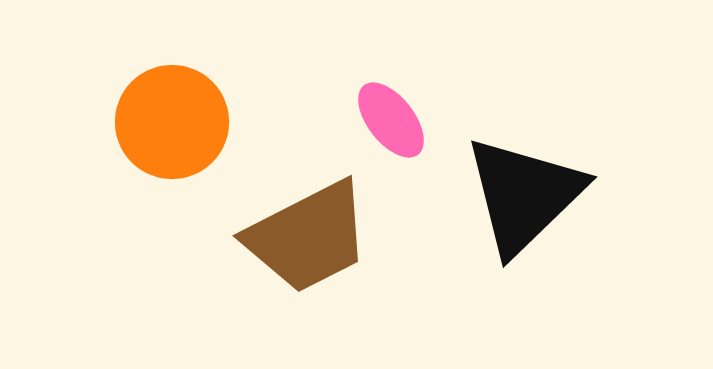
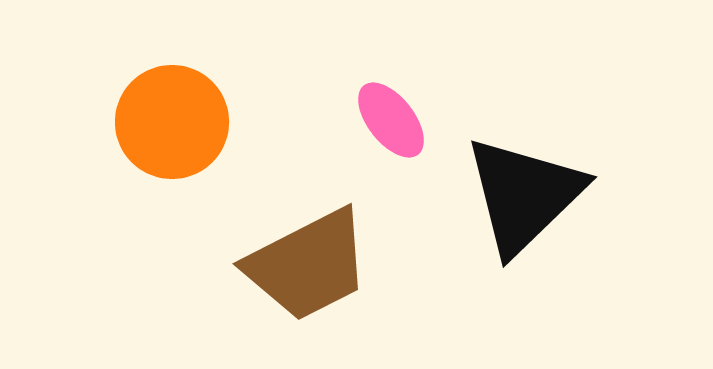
brown trapezoid: moved 28 px down
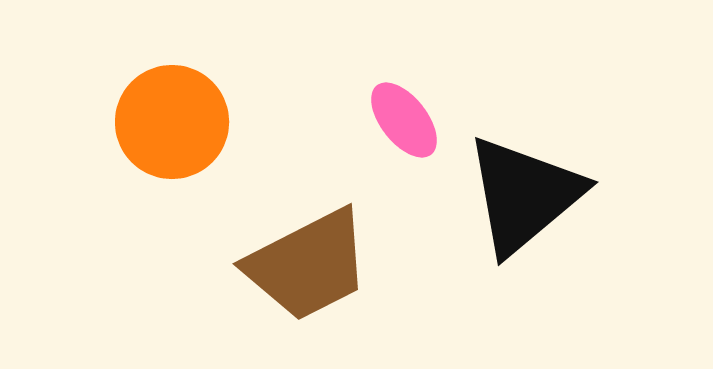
pink ellipse: moved 13 px right
black triangle: rotated 4 degrees clockwise
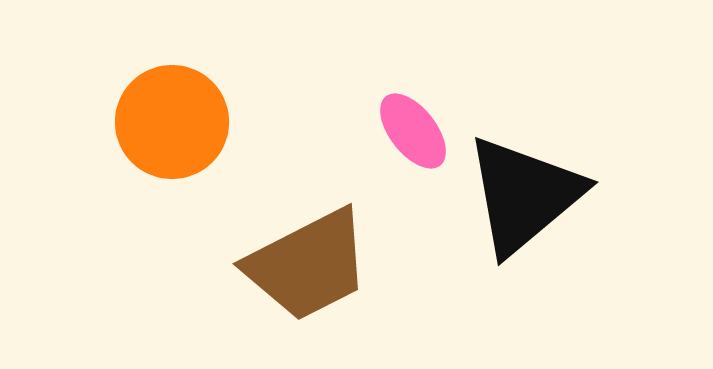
pink ellipse: moved 9 px right, 11 px down
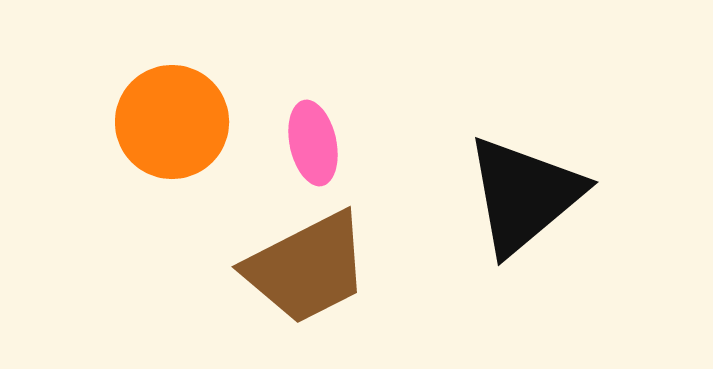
pink ellipse: moved 100 px left, 12 px down; rotated 26 degrees clockwise
brown trapezoid: moved 1 px left, 3 px down
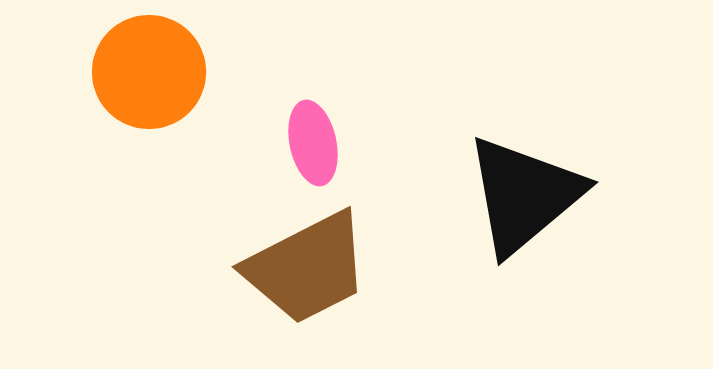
orange circle: moved 23 px left, 50 px up
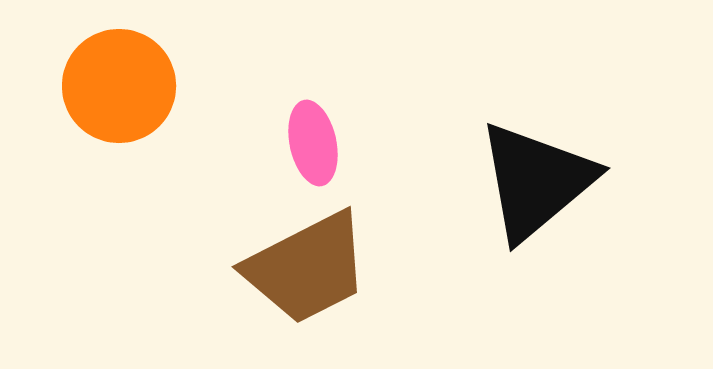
orange circle: moved 30 px left, 14 px down
black triangle: moved 12 px right, 14 px up
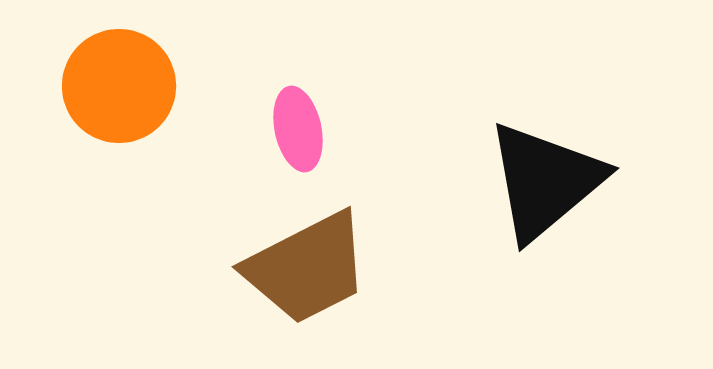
pink ellipse: moved 15 px left, 14 px up
black triangle: moved 9 px right
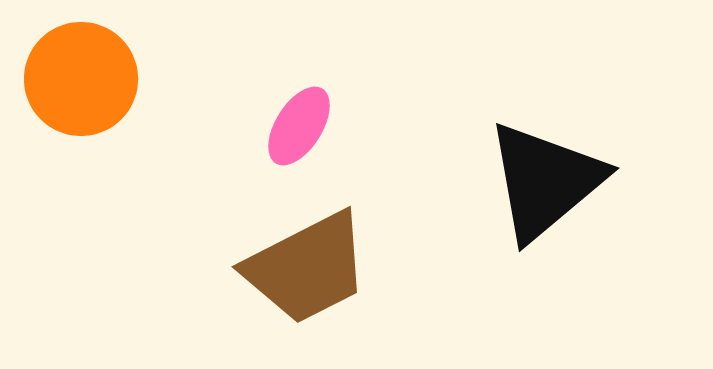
orange circle: moved 38 px left, 7 px up
pink ellipse: moved 1 px right, 3 px up; rotated 44 degrees clockwise
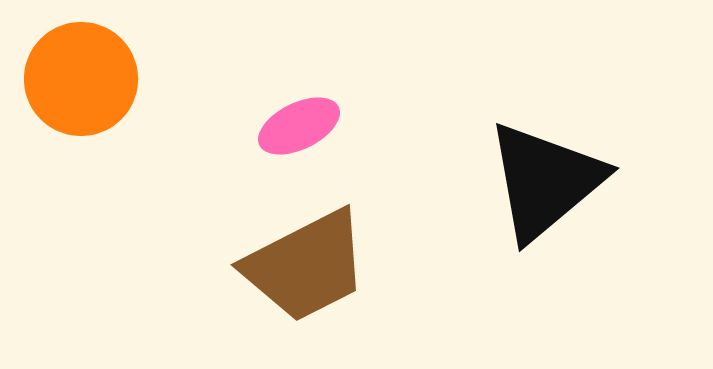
pink ellipse: rotated 32 degrees clockwise
brown trapezoid: moved 1 px left, 2 px up
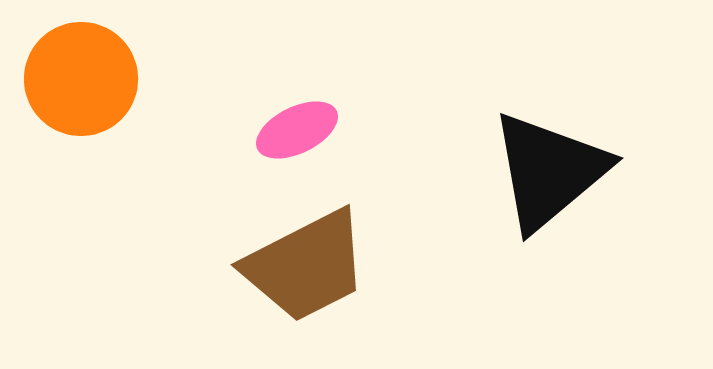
pink ellipse: moved 2 px left, 4 px down
black triangle: moved 4 px right, 10 px up
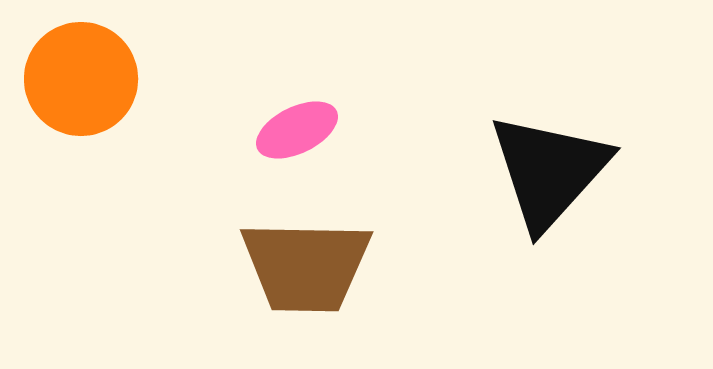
black triangle: rotated 8 degrees counterclockwise
brown trapezoid: rotated 28 degrees clockwise
